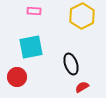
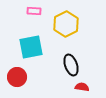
yellow hexagon: moved 16 px left, 8 px down
black ellipse: moved 1 px down
red semicircle: rotated 40 degrees clockwise
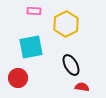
black ellipse: rotated 10 degrees counterclockwise
red circle: moved 1 px right, 1 px down
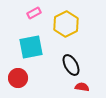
pink rectangle: moved 2 px down; rotated 32 degrees counterclockwise
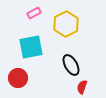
red semicircle: rotated 80 degrees counterclockwise
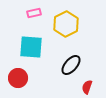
pink rectangle: rotated 16 degrees clockwise
cyan square: rotated 15 degrees clockwise
black ellipse: rotated 70 degrees clockwise
red semicircle: moved 5 px right
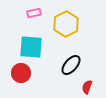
red circle: moved 3 px right, 5 px up
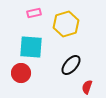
yellow hexagon: rotated 10 degrees clockwise
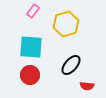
pink rectangle: moved 1 px left, 2 px up; rotated 40 degrees counterclockwise
red circle: moved 9 px right, 2 px down
red semicircle: moved 1 px up; rotated 104 degrees counterclockwise
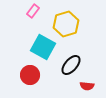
cyan square: moved 12 px right; rotated 25 degrees clockwise
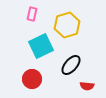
pink rectangle: moved 1 px left, 3 px down; rotated 24 degrees counterclockwise
yellow hexagon: moved 1 px right, 1 px down
cyan square: moved 2 px left, 1 px up; rotated 35 degrees clockwise
red circle: moved 2 px right, 4 px down
